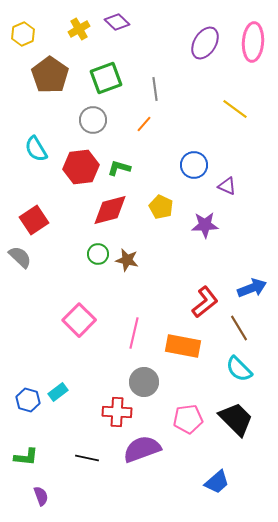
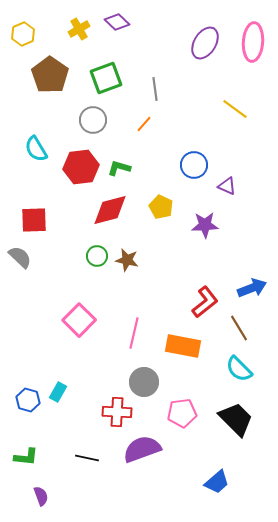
red square at (34, 220): rotated 32 degrees clockwise
green circle at (98, 254): moved 1 px left, 2 px down
cyan rectangle at (58, 392): rotated 24 degrees counterclockwise
pink pentagon at (188, 419): moved 6 px left, 6 px up
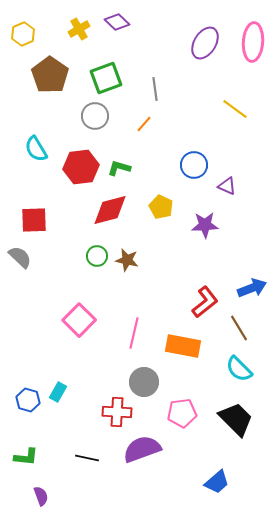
gray circle at (93, 120): moved 2 px right, 4 px up
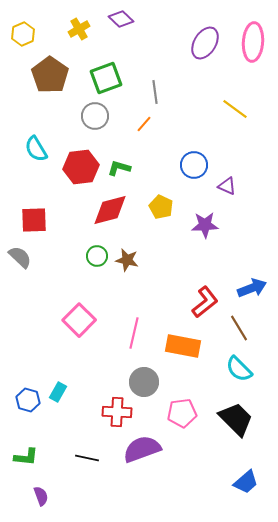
purple diamond at (117, 22): moved 4 px right, 3 px up
gray line at (155, 89): moved 3 px down
blue trapezoid at (217, 482): moved 29 px right
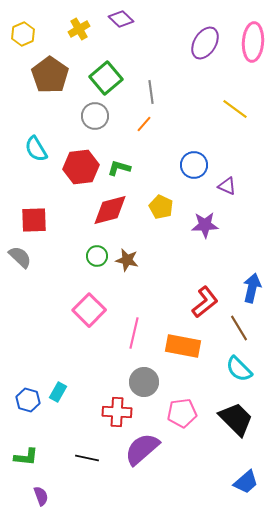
green square at (106, 78): rotated 20 degrees counterclockwise
gray line at (155, 92): moved 4 px left
blue arrow at (252, 288): rotated 56 degrees counterclockwise
pink square at (79, 320): moved 10 px right, 10 px up
purple semicircle at (142, 449): rotated 21 degrees counterclockwise
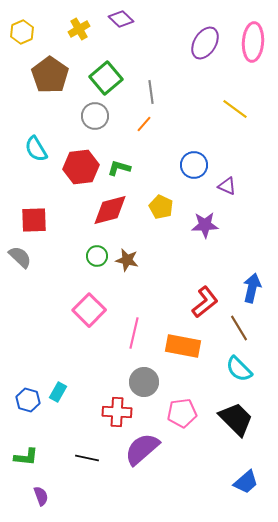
yellow hexagon at (23, 34): moved 1 px left, 2 px up
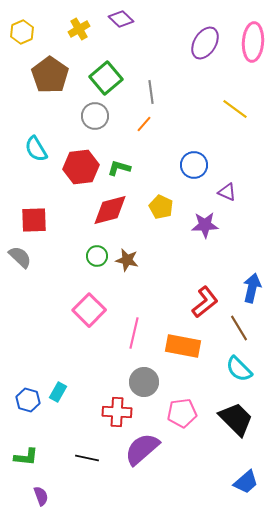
purple triangle at (227, 186): moved 6 px down
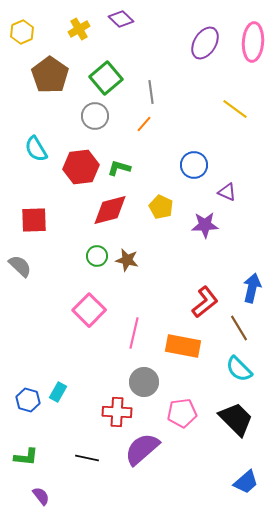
gray semicircle at (20, 257): moved 9 px down
purple semicircle at (41, 496): rotated 18 degrees counterclockwise
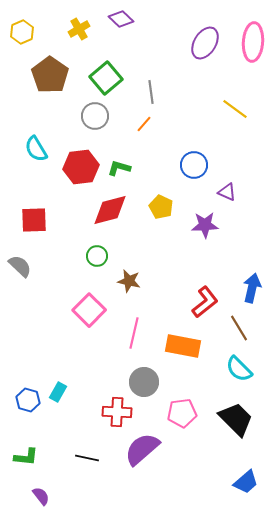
brown star at (127, 260): moved 2 px right, 21 px down
